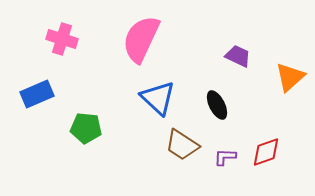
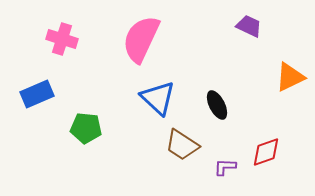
purple trapezoid: moved 11 px right, 30 px up
orange triangle: rotated 16 degrees clockwise
purple L-shape: moved 10 px down
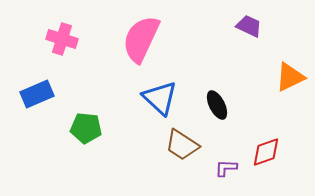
blue triangle: moved 2 px right
purple L-shape: moved 1 px right, 1 px down
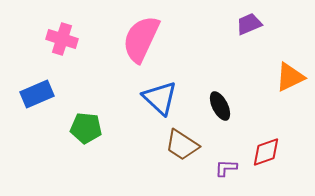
purple trapezoid: moved 2 px up; rotated 48 degrees counterclockwise
black ellipse: moved 3 px right, 1 px down
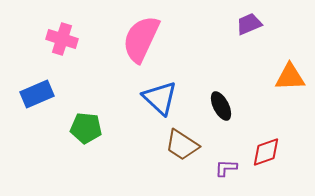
orange triangle: rotated 24 degrees clockwise
black ellipse: moved 1 px right
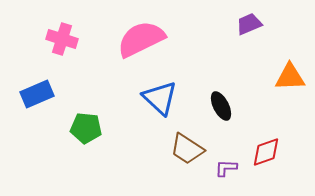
pink semicircle: rotated 39 degrees clockwise
brown trapezoid: moved 5 px right, 4 px down
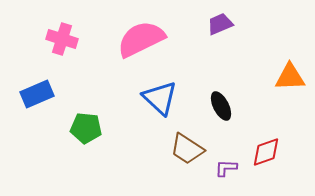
purple trapezoid: moved 29 px left
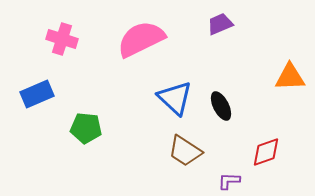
blue triangle: moved 15 px right
brown trapezoid: moved 2 px left, 2 px down
purple L-shape: moved 3 px right, 13 px down
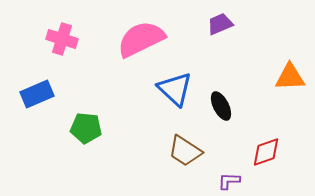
blue triangle: moved 9 px up
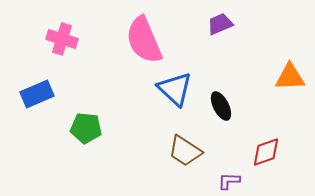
pink semicircle: moved 3 px right, 1 px down; rotated 87 degrees counterclockwise
